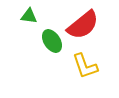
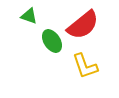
green triangle: rotated 12 degrees clockwise
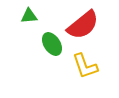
green triangle: rotated 24 degrees counterclockwise
green ellipse: moved 3 px down
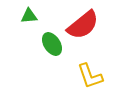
yellow L-shape: moved 5 px right, 10 px down
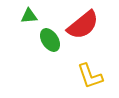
green ellipse: moved 2 px left, 4 px up
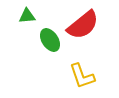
green triangle: moved 2 px left
yellow L-shape: moved 8 px left
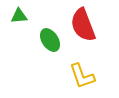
green triangle: moved 8 px left
red semicircle: rotated 108 degrees clockwise
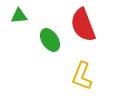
yellow L-shape: rotated 40 degrees clockwise
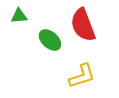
green ellipse: rotated 15 degrees counterclockwise
yellow L-shape: rotated 128 degrees counterclockwise
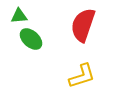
red semicircle: rotated 40 degrees clockwise
green ellipse: moved 19 px left, 1 px up
